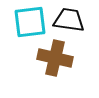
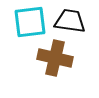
black trapezoid: moved 1 px right, 1 px down
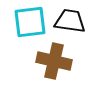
brown cross: moved 1 px left, 3 px down
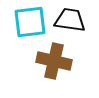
black trapezoid: moved 1 px up
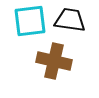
cyan square: moved 1 px up
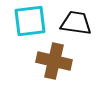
black trapezoid: moved 6 px right, 3 px down
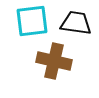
cyan square: moved 2 px right
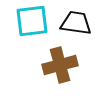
brown cross: moved 6 px right, 4 px down; rotated 28 degrees counterclockwise
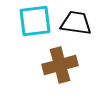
cyan square: moved 3 px right
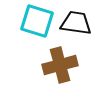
cyan square: moved 2 px right; rotated 24 degrees clockwise
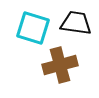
cyan square: moved 4 px left, 7 px down
